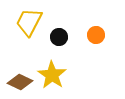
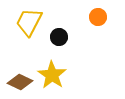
orange circle: moved 2 px right, 18 px up
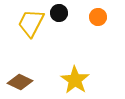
yellow trapezoid: moved 2 px right, 1 px down
black circle: moved 24 px up
yellow star: moved 23 px right, 5 px down
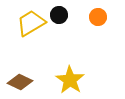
black circle: moved 2 px down
yellow trapezoid: rotated 32 degrees clockwise
yellow star: moved 5 px left
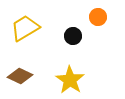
black circle: moved 14 px right, 21 px down
yellow trapezoid: moved 6 px left, 5 px down
brown diamond: moved 6 px up
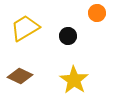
orange circle: moved 1 px left, 4 px up
black circle: moved 5 px left
yellow star: moved 4 px right
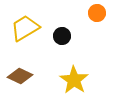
black circle: moved 6 px left
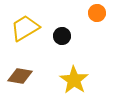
brown diamond: rotated 15 degrees counterclockwise
